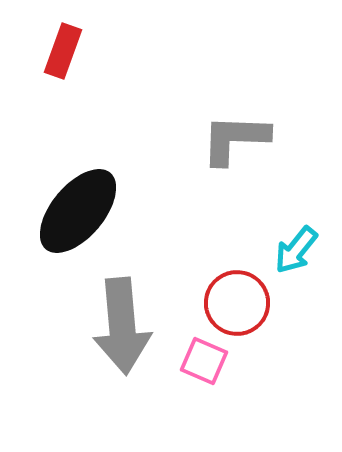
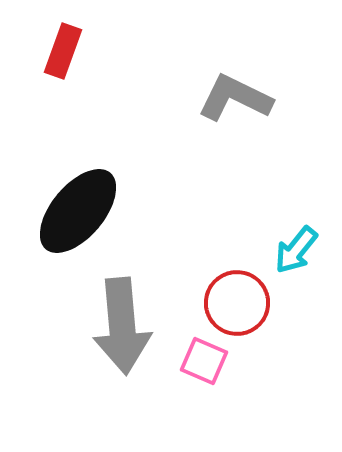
gray L-shape: moved 41 px up; rotated 24 degrees clockwise
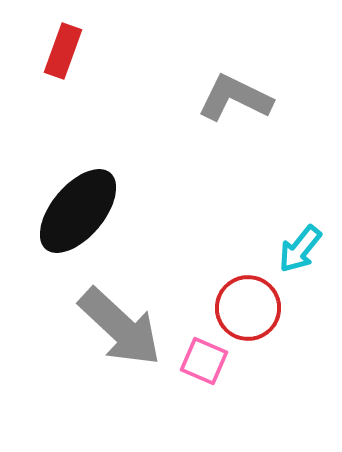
cyan arrow: moved 4 px right, 1 px up
red circle: moved 11 px right, 5 px down
gray arrow: moved 2 px left, 1 px down; rotated 42 degrees counterclockwise
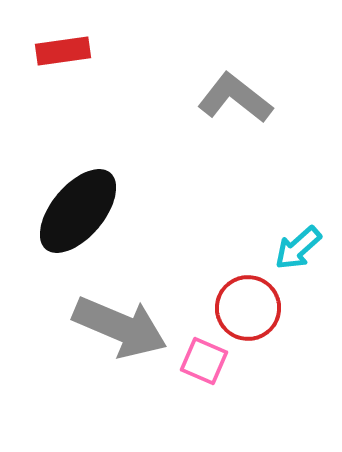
red rectangle: rotated 62 degrees clockwise
gray L-shape: rotated 12 degrees clockwise
cyan arrow: moved 2 px left, 1 px up; rotated 9 degrees clockwise
gray arrow: rotated 20 degrees counterclockwise
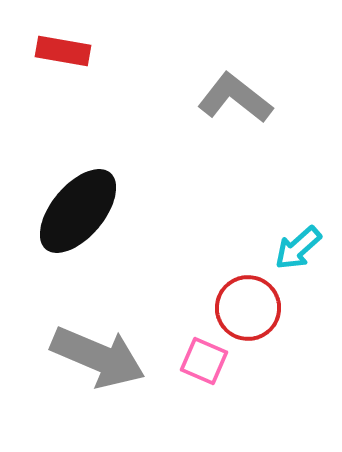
red rectangle: rotated 18 degrees clockwise
gray arrow: moved 22 px left, 30 px down
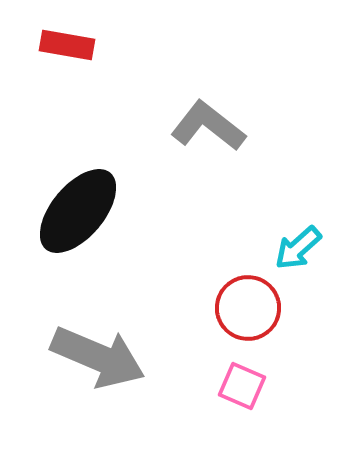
red rectangle: moved 4 px right, 6 px up
gray L-shape: moved 27 px left, 28 px down
pink square: moved 38 px right, 25 px down
